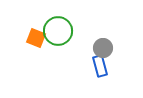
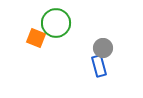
green circle: moved 2 px left, 8 px up
blue rectangle: moved 1 px left
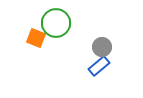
gray circle: moved 1 px left, 1 px up
blue rectangle: rotated 65 degrees clockwise
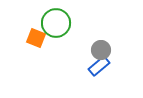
gray circle: moved 1 px left, 3 px down
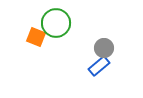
orange square: moved 1 px up
gray circle: moved 3 px right, 2 px up
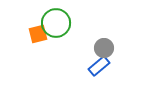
orange square: moved 2 px right, 3 px up; rotated 36 degrees counterclockwise
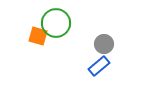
orange square: moved 2 px down; rotated 30 degrees clockwise
gray circle: moved 4 px up
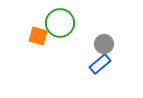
green circle: moved 4 px right
blue rectangle: moved 1 px right, 2 px up
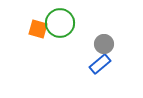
orange square: moved 7 px up
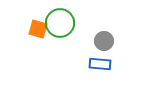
gray circle: moved 3 px up
blue rectangle: rotated 45 degrees clockwise
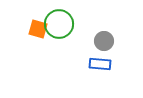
green circle: moved 1 px left, 1 px down
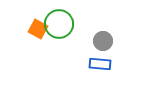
orange square: rotated 12 degrees clockwise
gray circle: moved 1 px left
